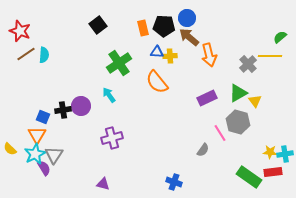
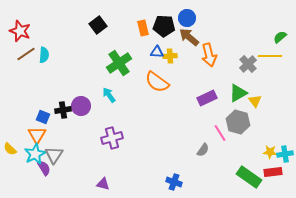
orange semicircle: rotated 15 degrees counterclockwise
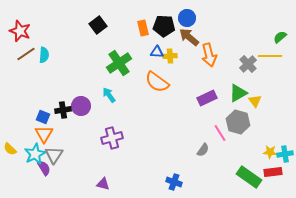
orange triangle: moved 7 px right, 1 px up
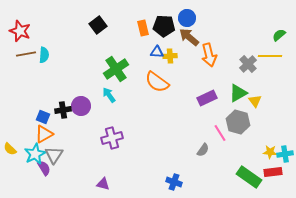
green semicircle: moved 1 px left, 2 px up
brown line: rotated 24 degrees clockwise
green cross: moved 3 px left, 6 px down
orange triangle: rotated 30 degrees clockwise
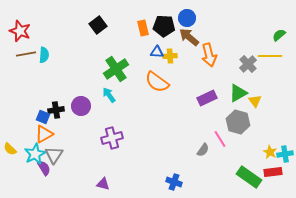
black cross: moved 7 px left
pink line: moved 6 px down
yellow star: rotated 24 degrees clockwise
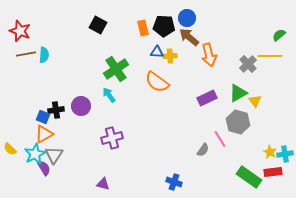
black square: rotated 24 degrees counterclockwise
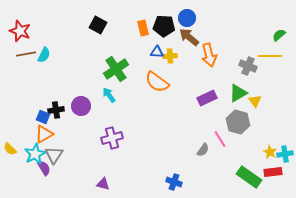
cyan semicircle: rotated 21 degrees clockwise
gray cross: moved 2 px down; rotated 24 degrees counterclockwise
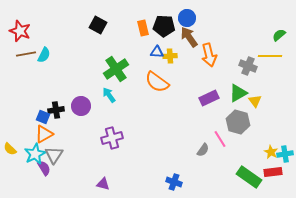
brown arrow: rotated 15 degrees clockwise
purple rectangle: moved 2 px right
yellow star: moved 1 px right
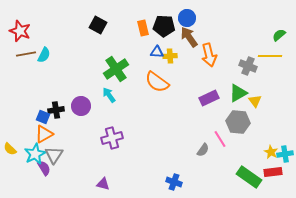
gray hexagon: rotated 10 degrees counterclockwise
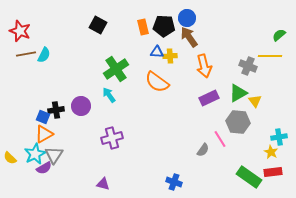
orange rectangle: moved 1 px up
orange arrow: moved 5 px left, 11 px down
yellow semicircle: moved 9 px down
cyan cross: moved 6 px left, 17 px up
purple semicircle: rotated 91 degrees clockwise
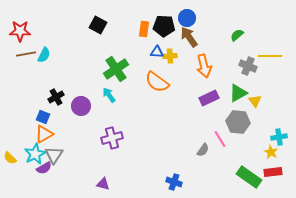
orange rectangle: moved 1 px right, 2 px down; rotated 21 degrees clockwise
red star: rotated 20 degrees counterclockwise
green semicircle: moved 42 px left
black cross: moved 13 px up; rotated 21 degrees counterclockwise
